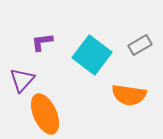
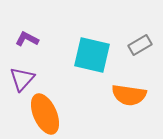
purple L-shape: moved 15 px left, 3 px up; rotated 35 degrees clockwise
cyan square: rotated 24 degrees counterclockwise
purple triangle: moved 1 px up
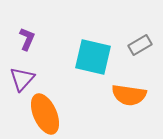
purple L-shape: rotated 85 degrees clockwise
cyan square: moved 1 px right, 2 px down
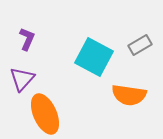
cyan square: moved 1 px right; rotated 15 degrees clockwise
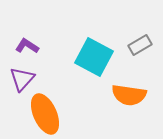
purple L-shape: moved 7 px down; rotated 80 degrees counterclockwise
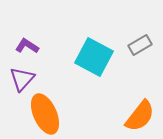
orange semicircle: moved 11 px right, 21 px down; rotated 60 degrees counterclockwise
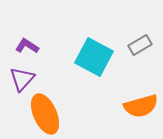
orange semicircle: moved 1 px right, 10 px up; rotated 36 degrees clockwise
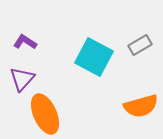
purple L-shape: moved 2 px left, 4 px up
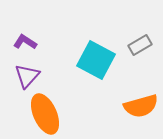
cyan square: moved 2 px right, 3 px down
purple triangle: moved 5 px right, 3 px up
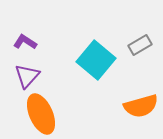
cyan square: rotated 12 degrees clockwise
orange ellipse: moved 4 px left
